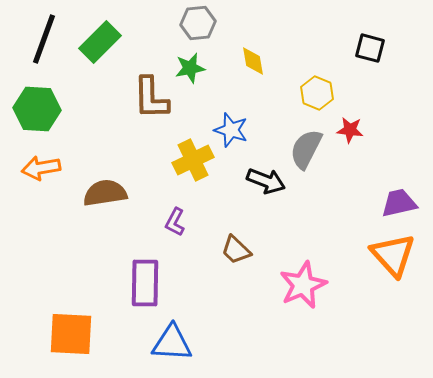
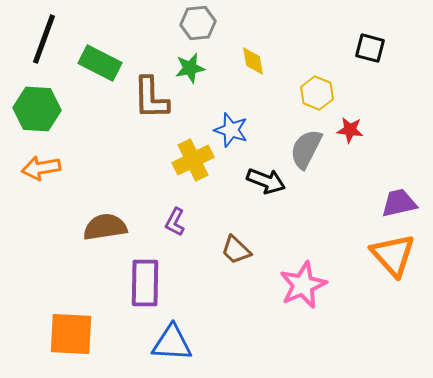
green rectangle: moved 21 px down; rotated 72 degrees clockwise
brown semicircle: moved 34 px down
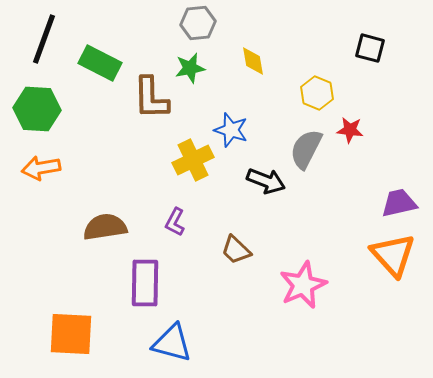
blue triangle: rotated 12 degrees clockwise
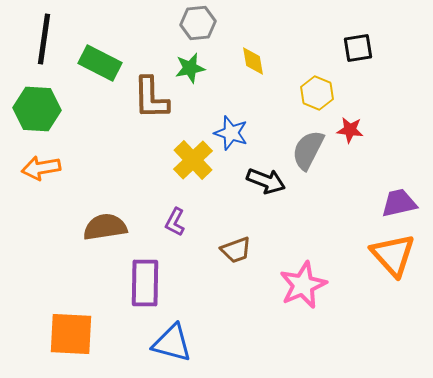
black line: rotated 12 degrees counterclockwise
black square: moved 12 px left; rotated 24 degrees counterclockwise
blue star: moved 3 px down
gray semicircle: moved 2 px right, 1 px down
yellow cross: rotated 18 degrees counterclockwise
brown trapezoid: rotated 64 degrees counterclockwise
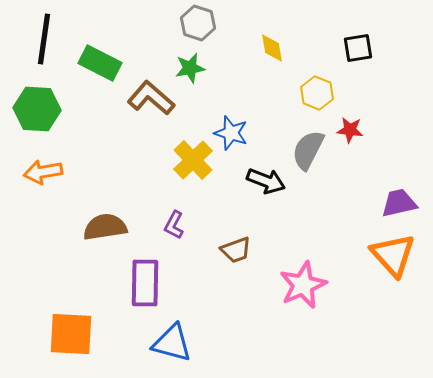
gray hexagon: rotated 24 degrees clockwise
yellow diamond: moved 19 px right, 13 px up
brown L-shape: rotated 132 degrees clockwise
orange arrow: moved 2 px right, 4 px down
purple L-shape: moved 1 px left, 3 px down
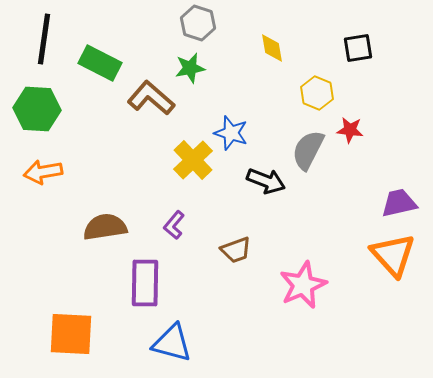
purple L-shape: rotated 12 degrees clockwise
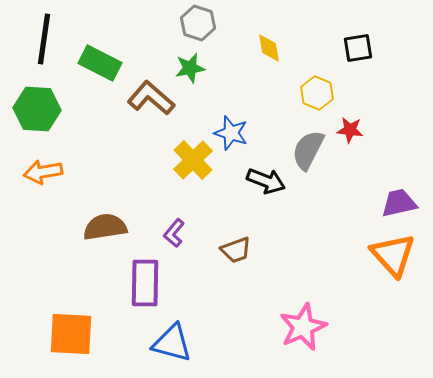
yellow diamond: moved 3 px left
purple L-shape: moved 8 px down
pink star: moved 42 px down
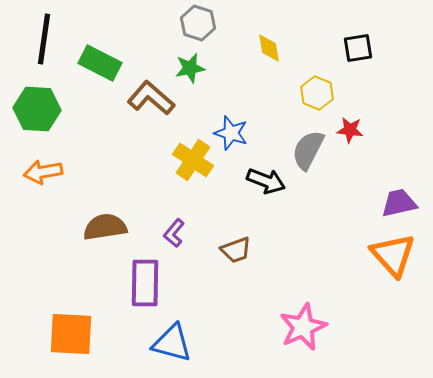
yellow cross: rotated 12 degrees counterclockwise
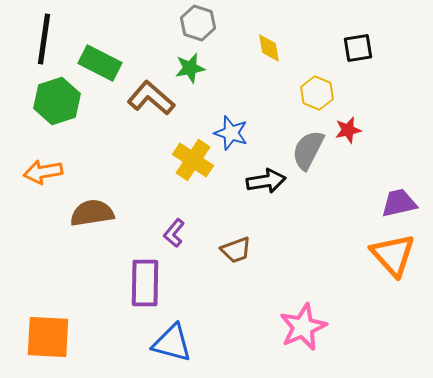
green hexagon: moved 20 px right, 8 px up; rotated 21 degrees counterclockwise
red star: moved 2 px left; rotated 20 degrees counterclockwise
black arrow: rotated 30 degrees counterclockwise
brown semicircle: moved 13 px left, 14 px up
orange square: moved 23 px left, 3 px down
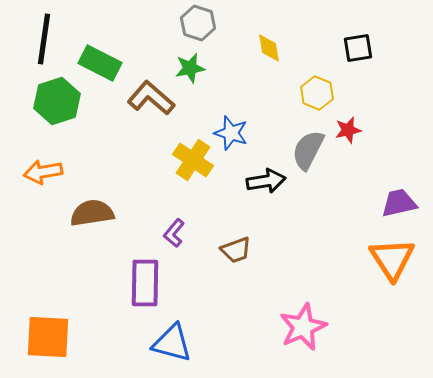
orange triangle: moved 1 px left, 4 px down; rotated 9 degrees clockwise
